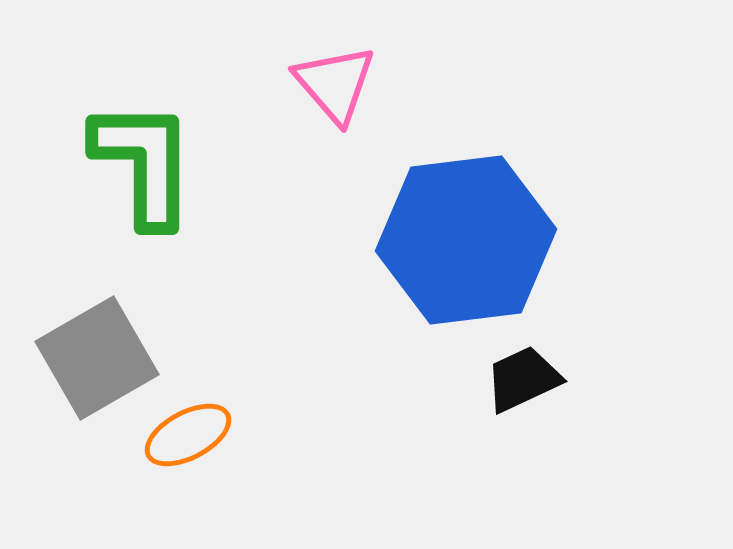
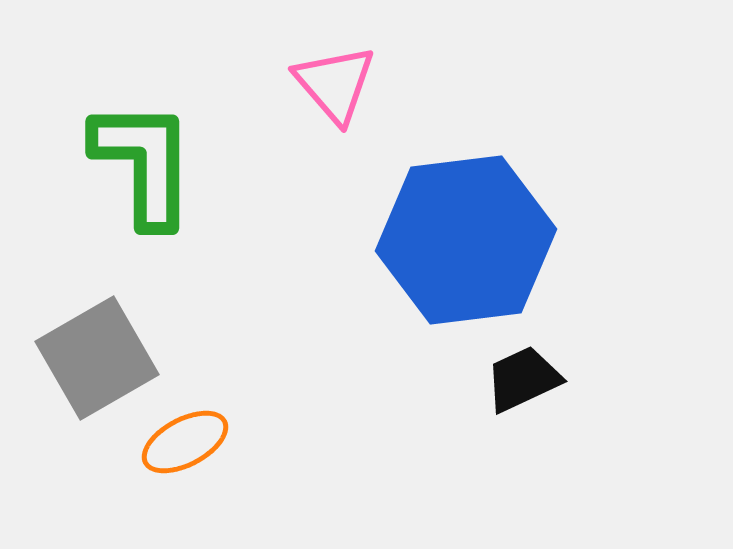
orange ellipse: moved 3 px left, 7 px down
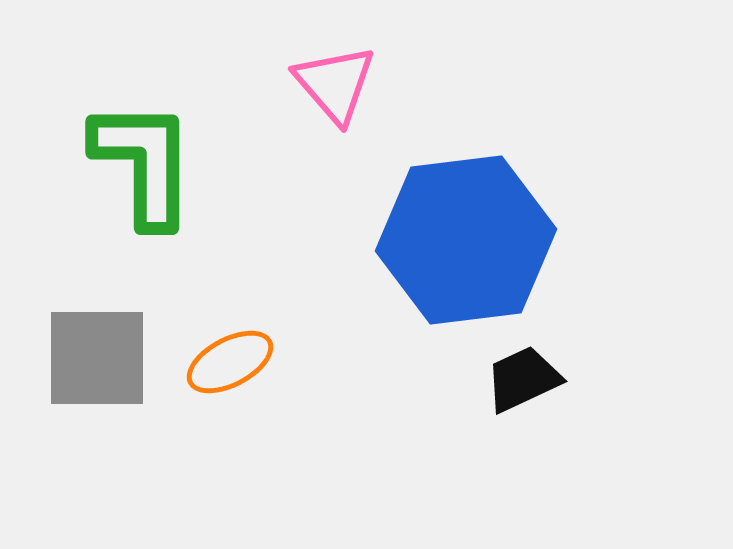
gray square: rotated 30 degrees clockwise
orange ellipse: moved 45 px right, 80 px up
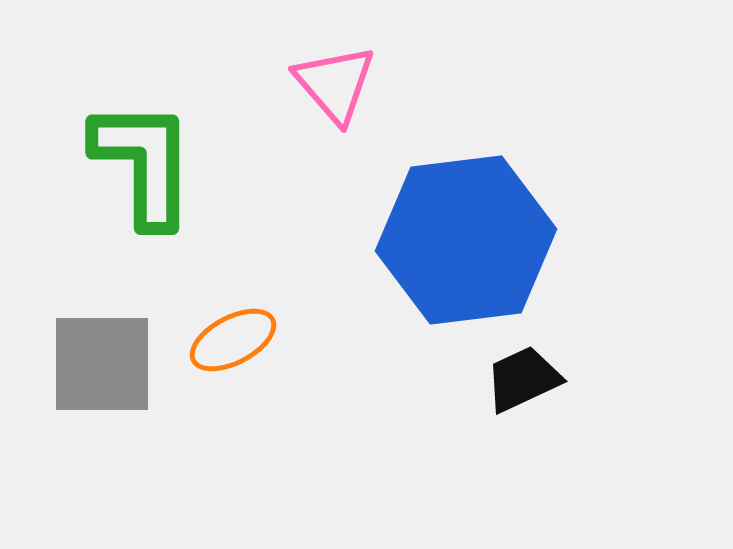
gray square: moved 5 px right, 6 px down
orange ellipse: moved 3 px right, 22 px up
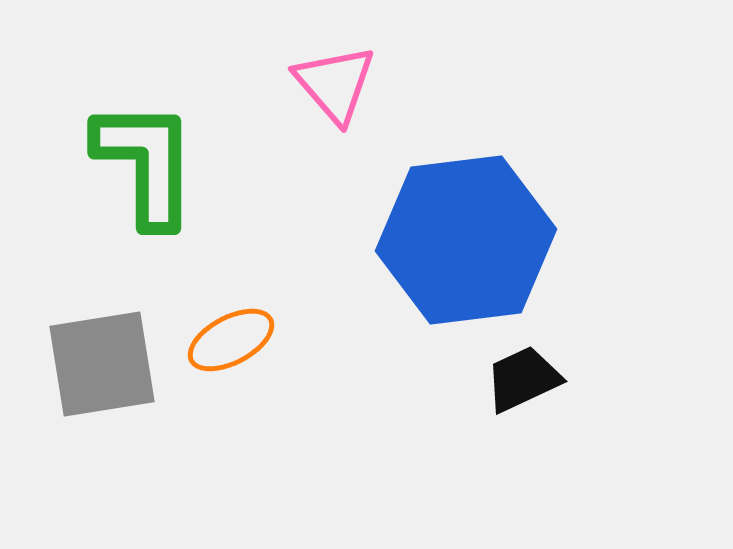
green L-shape: moved 2 px right
orange ellipse: moved 2 px left
gray square: rotated 9 degrees counterclockwise
